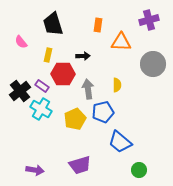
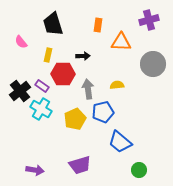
yellow semicircle: rotated 96 degrees counterclockwise
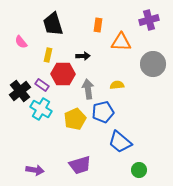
purple rectangle: moved 1 px up
